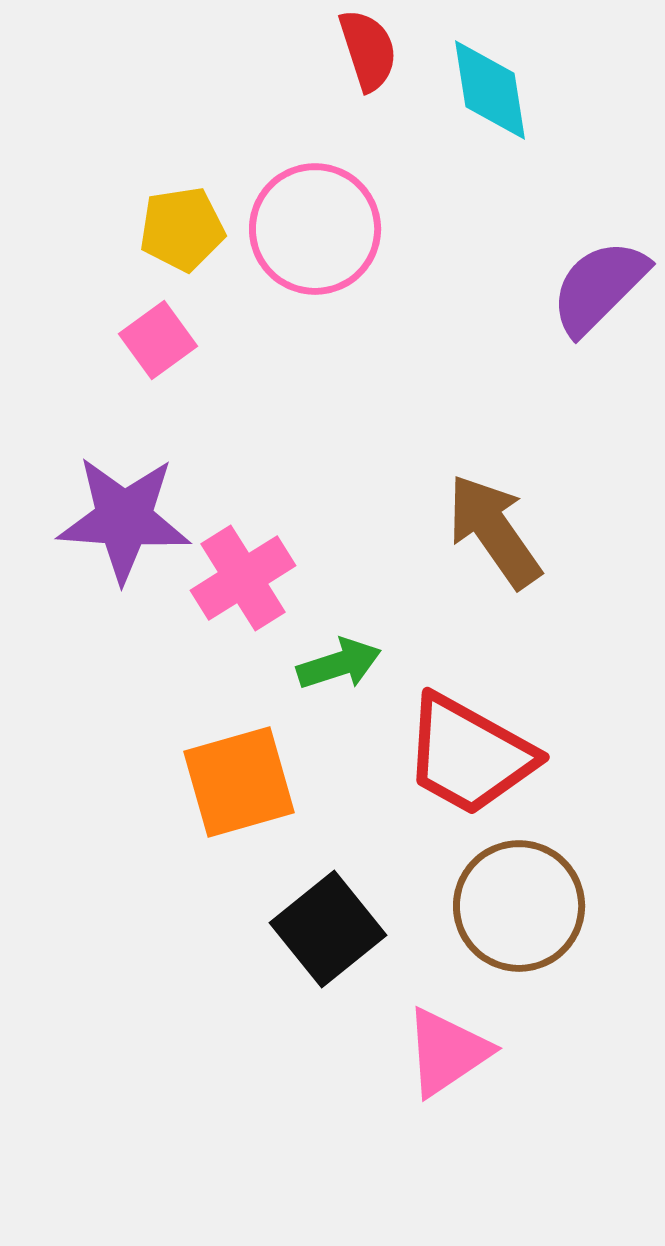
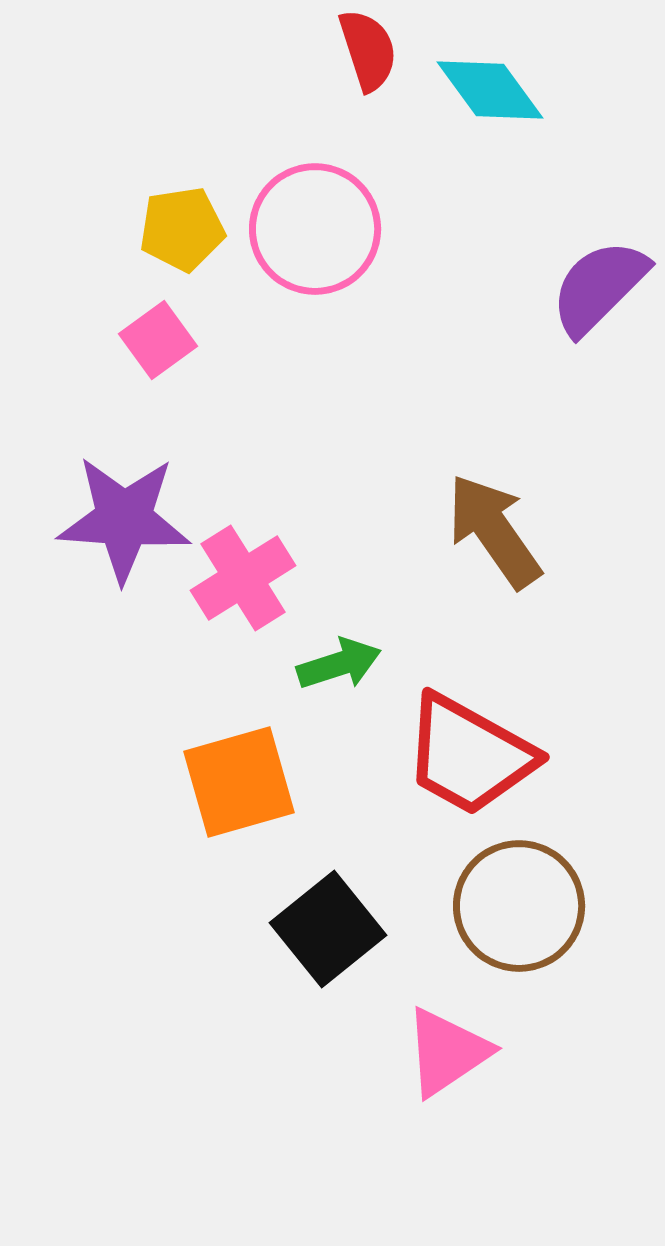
cyan diamond: rotated 27 degrees counterclockwise
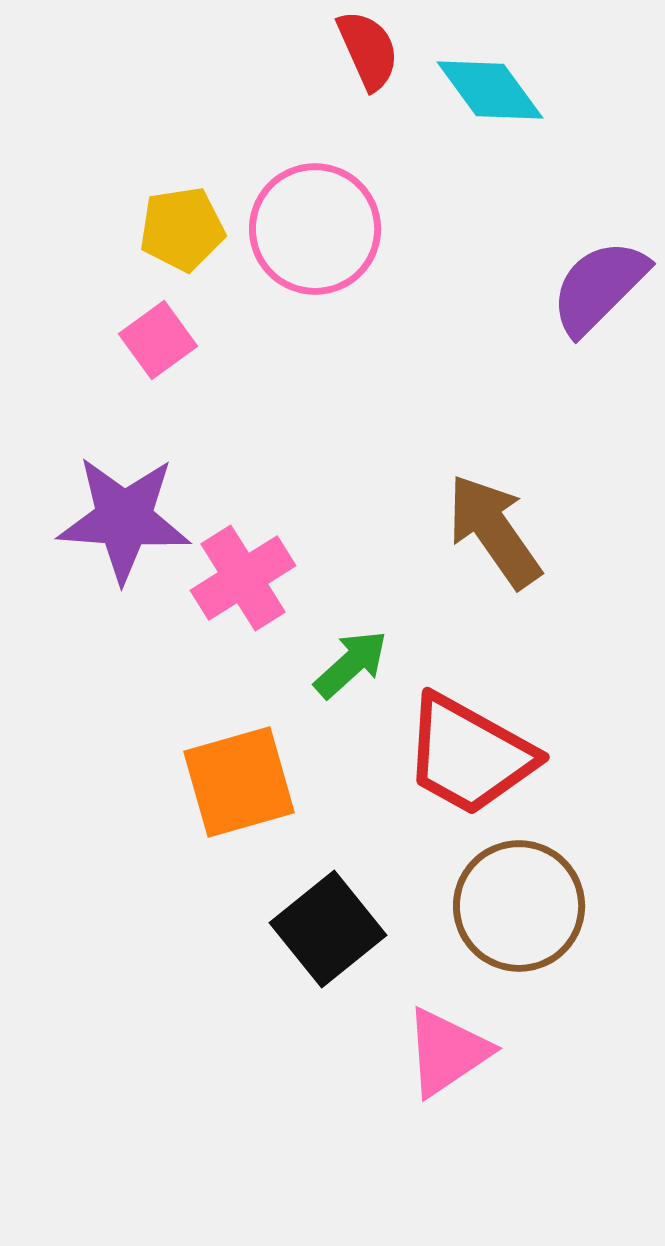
red semicircle: rotated 6 degrees counterclockwise
green arrow: moved 12 px right; rotated 24 degrees counterclockwise
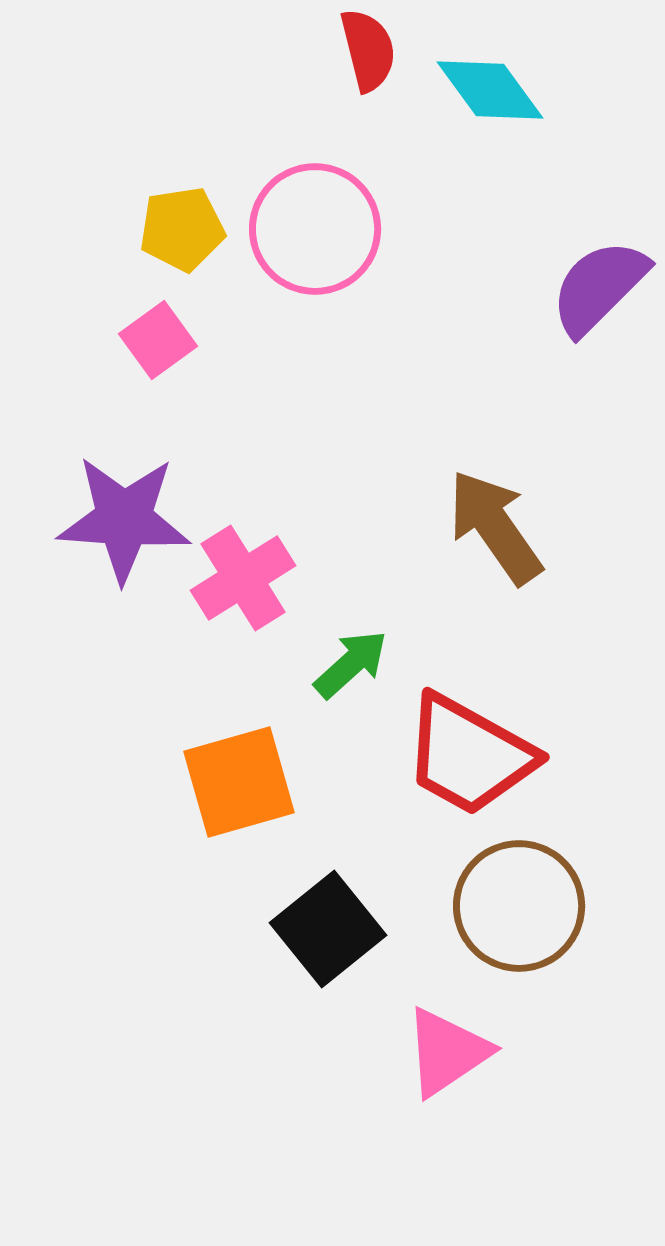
red semicircle: rotated 10 degrees clockwise
brown arrow: moved 1 px right, 4 px up
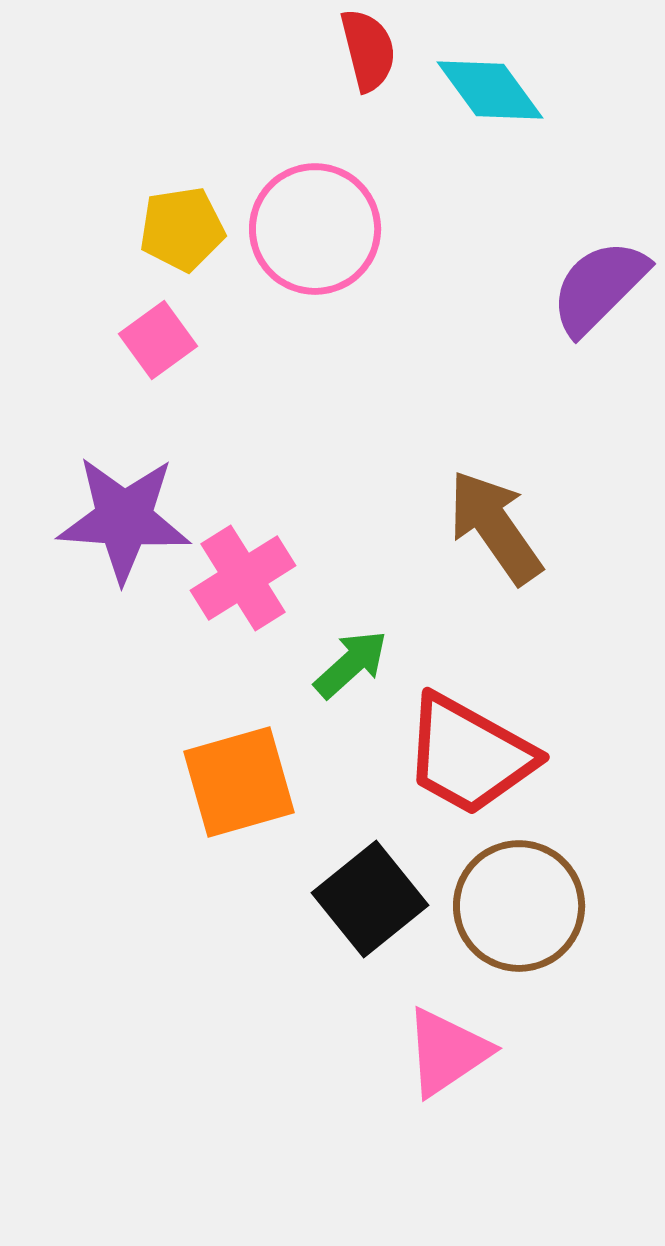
black square: moved 42 px right, 30 px up
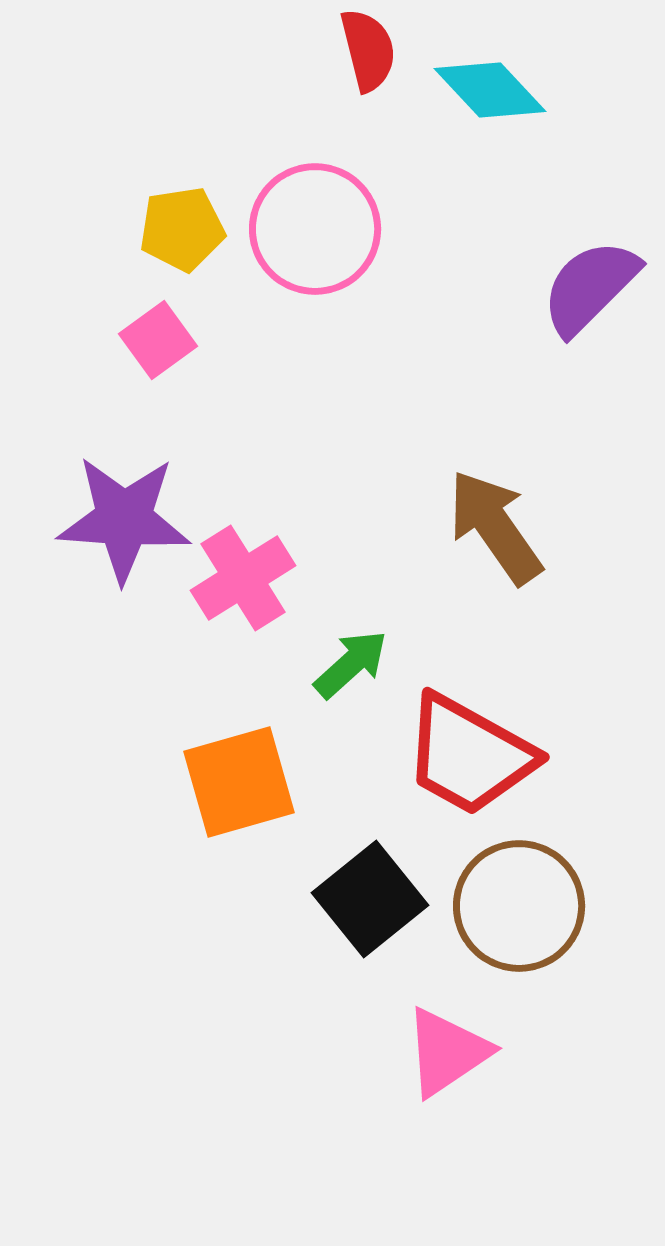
cyan diamond: rotated 7 degrees counterclockwise
purple semicircle: moved 9 px left
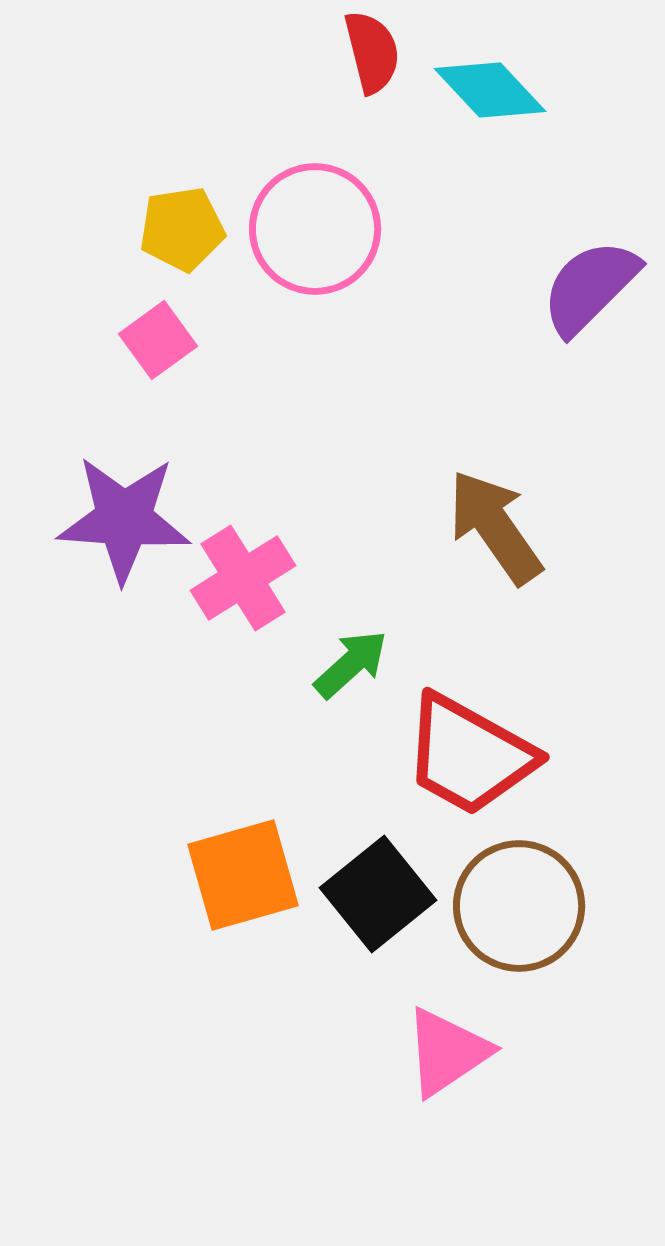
red semicircle: moved 4 px right, 2 px down
orange square: moved 4 px right, 93 px down
black square: moved 8 px right, 5 px up
